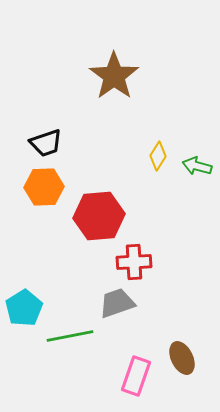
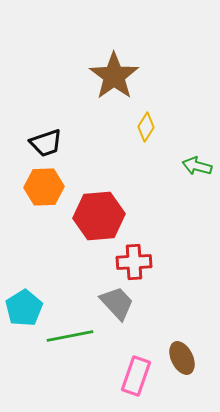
yellow diamond: moved 12 px left, 29 px up
gray trapezoid: rotated 66 degrees clockwise
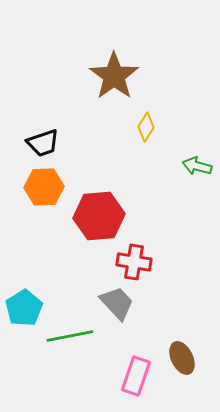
black trapezoid: moved 3 px left
red cross: rotated 12 degrees clockwise
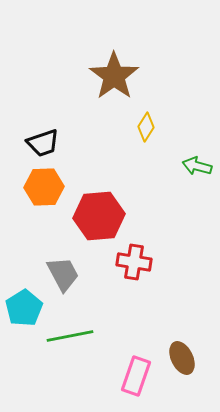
gray trapezoid: moved 54 px left, 29 px up; rotated 15 degrees clockwise
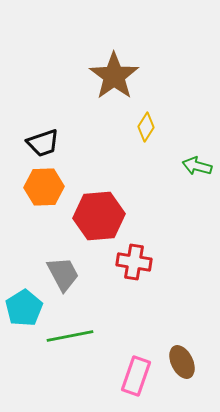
brown ellipse: moved 4 px down
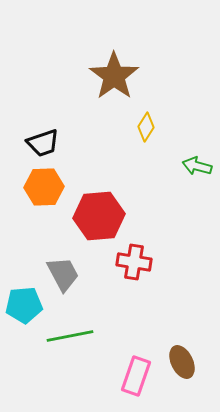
cyan pentagon: moved 3 px up; rotated 27 degrees clockwise
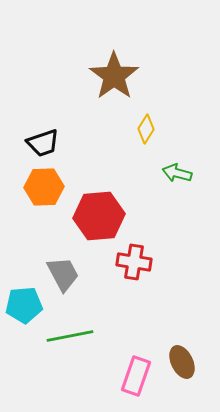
yellow diamond: moved 2 px down
green arrow: moved 20 px left, 7 px down
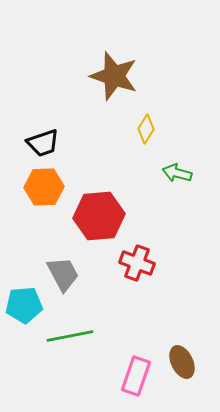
brown star: rotated 18 degrees counterclockwise
red cross: moved 3 px right, 1 px down; rotated 12 degrees clockwise
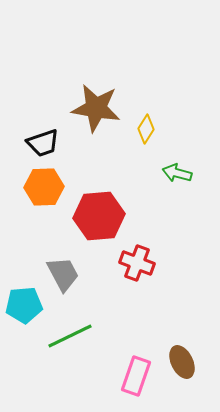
brown star: moved 18 px left, 32 px down; rotated 9 degrees counterclockwise
green line: rotated 15 degrees counterclockwise
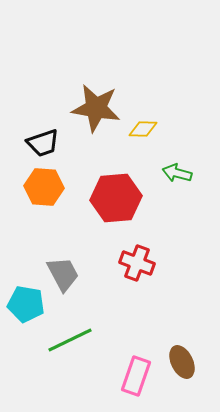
yellow diamond: moved 3 px left; rotated 60 degrees clockwise
orange hexagon: rotated 6 degrees clockwise
red hexagon: moved 17 px right, 18 px up
cyan pentagon: moved 2 px right, 1 px up; rotated 15 degrees clockwise
green line: moved 4 px down
